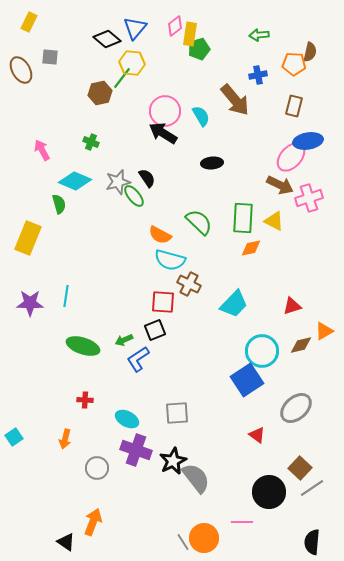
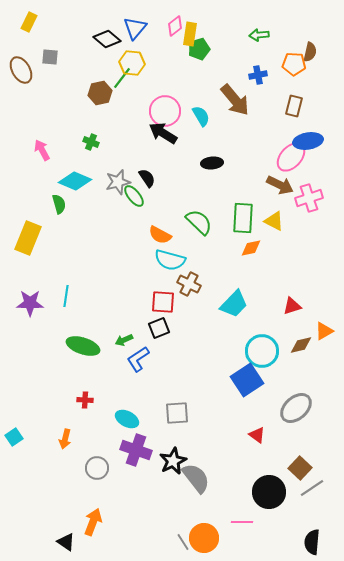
black square at (155, 330): moved 4 px right, 2 px up
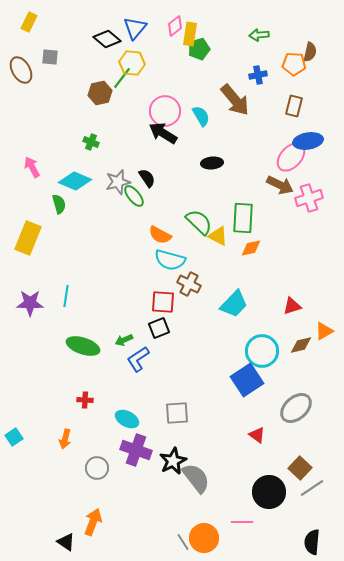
pink arrow at (42, 150): moved 10 px left, 17 px down
yellow triangle at (274, 221): moved 56 px left, 15 px down
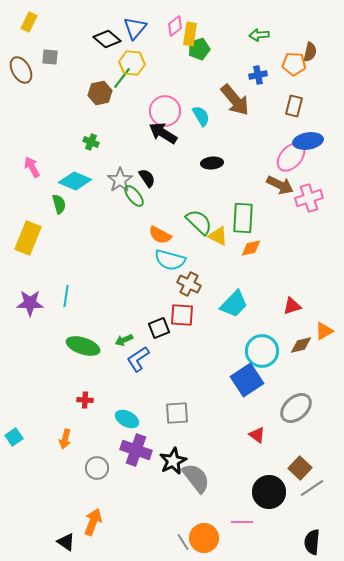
gray star at (118, 182): moved 2 px right, 2 px up; rotated 20 degrees counterclockwise
red square at (163, 302): moved 19 px right, 13 px down
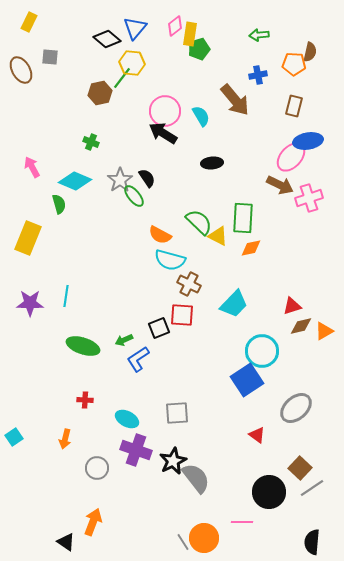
brown diamond at (301, 345): moved 19 px up
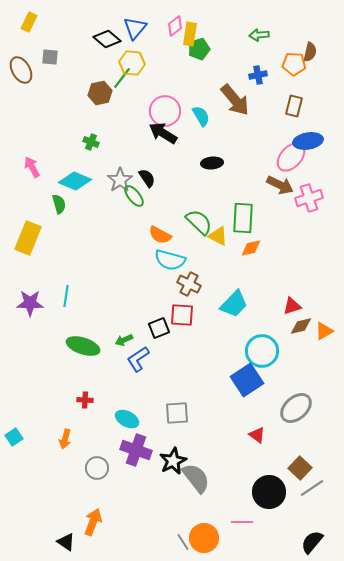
black semicircle at (312, 542): rotated 35 degrees clockwise
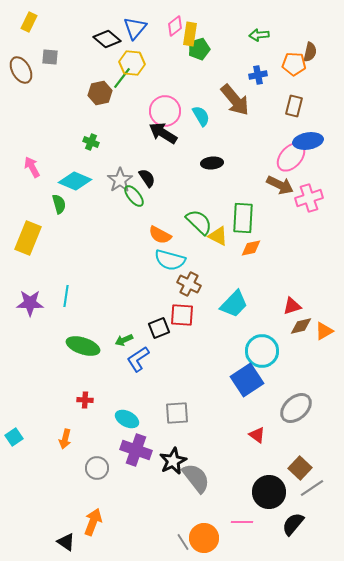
black semicircle at (312, 542): moved 19 px left, 18 px up
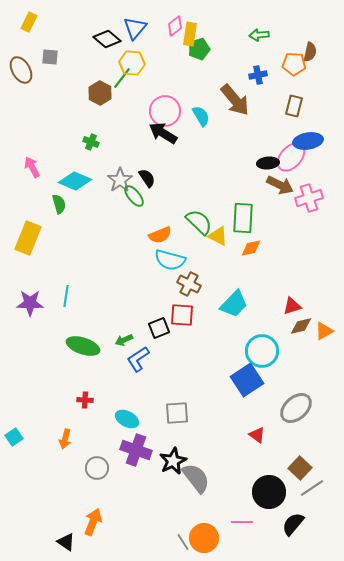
brown hexagon at (100, 93): rotated 20 degrees counterclockwise
black ellipse at (212, 163): moved 56 px right
orange semicircle at (160, 235): rotated 50 degrees counterclockwise
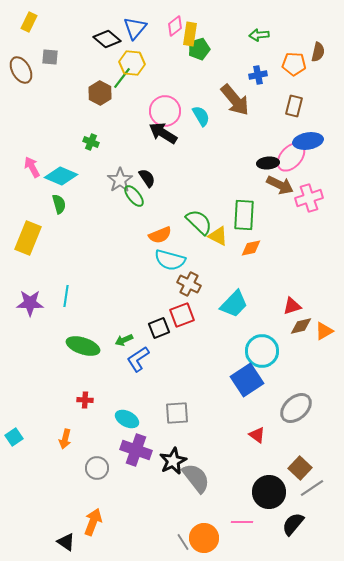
brown semicircle at (310, 52): moved 8 px right
cyan diamond at (75, 181): moved 14 px left, 5 px up
green rectangle at (243, 218): moved 1 px right, 3 px up
red square at (182, 315): rotated 25 degrees counterclockwise
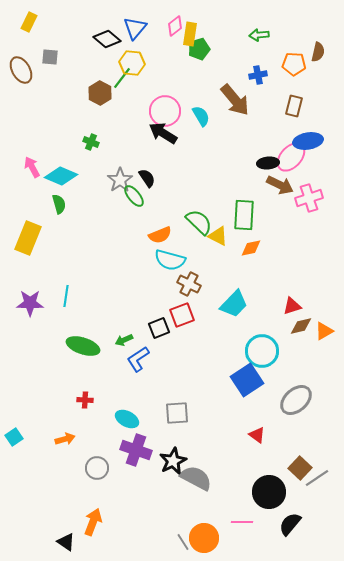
gray ellipse at (296, 408): moved 8 px up
orange arrow at (65, 439): rotated 120 degrees counterclockwise
gray semicircle at (196, 478): rotated 24 degrees counterclockwise
gray line at (312, 488): moved 5 px right, 10 px up
black semicircle at (293, 524): moved 3 px left
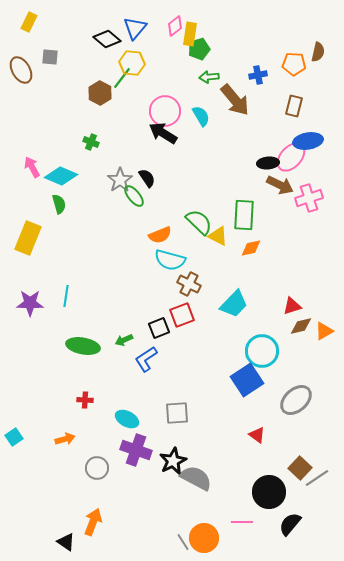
green arrow at (259, 35): moved 50 px left, 42 px down
green ellipse at (83, 346): rotated 8 degrees counterclockwise
blue L-shape at (138, 359): moved 8 px right
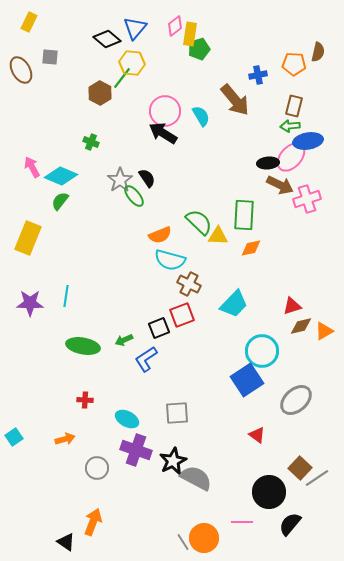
green arrow at (209, 77): moved 81 px right, 49 px down
pink cross at (309, 198): moved 2 px left, 1 px down
green semicircle at (59, 204): moved 1 px right, 3 px up; rotated 126 degrees counterclockwise
yellow triangle at (218, 236): rotated 25 degrees counterclockwise
